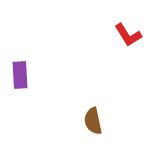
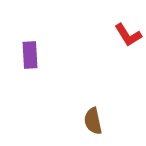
purple rectangle: moved 10 px right, 20 px up
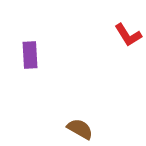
brown semicircle: moved 13 px left, 8 px down; rotated 132 degrees clockwise
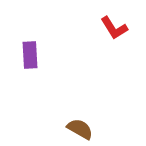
red L-shape: moved 14 px left, 7 px up
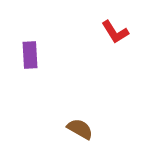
red L-shape: moved 1 px right, 4 px down
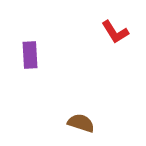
brown semicircle: moved 1 px right, 6 px up; rotated 12 degrees counterclockwise
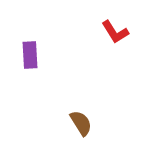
brown semicircle: rotated 40 degrees clockwise
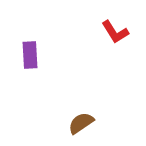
brown semicircle: rotated 92 degrees counterclockwise
